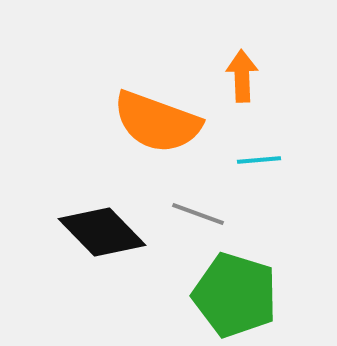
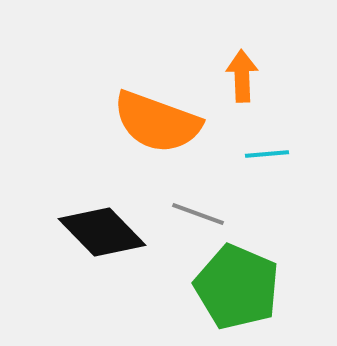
cyan line: moved 8 px right, 6 px up
green pentagon: moved 2 px right, 8 px up; rotated 6 degrees clockwise
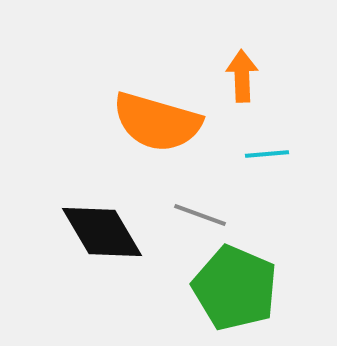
orange semicircle: rotated 4 degrees counterclockwise
gray line: moved 2 px right, 1 px down
black diamond: rotated 14 degrees clockwise
green pentagon: moved 2 px left, 1 px down
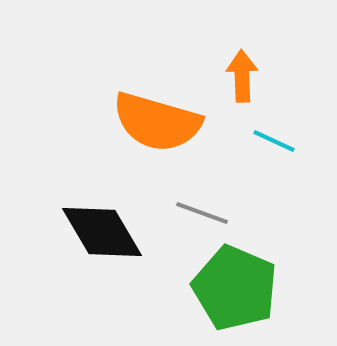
cyan line: moved 7 px right, 13 px up; rotated 30 degrees clockwise
gray line: moved 2 px right, 2 px up
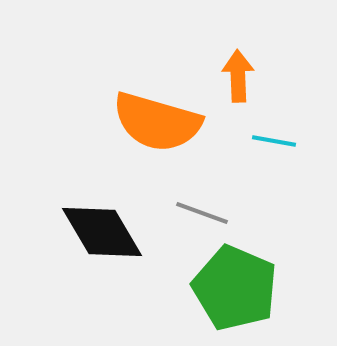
orange arrow: moved 4 px left
cyan line: rotated 15 degrees counterclockwise
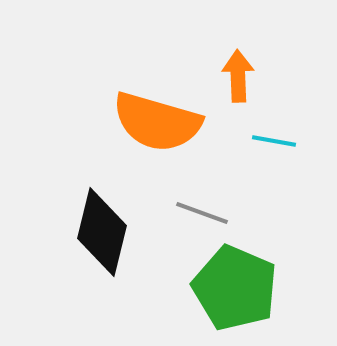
black diamond: rotated 44 degrees clockwise
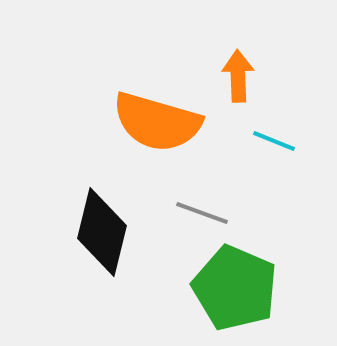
cyan line: rotated 12 degrees clockwise
